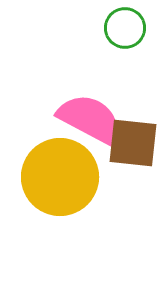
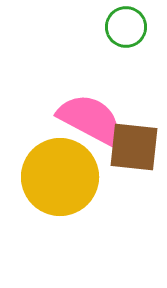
green circle: moved 1 px right, 1 px up
brown square: moved 1 px right, 4 px down
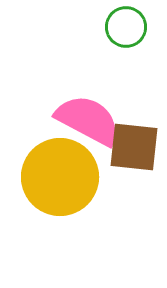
pink semicircle: moved 2 px left, 1 px down
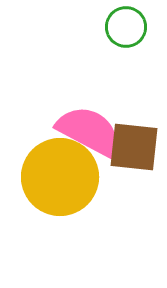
pink semicircle: moved 1 px right, 11 px down
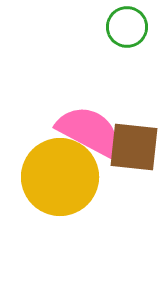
green circle: moved 1 px right
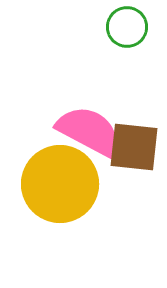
yellow circle: moved 7 px down
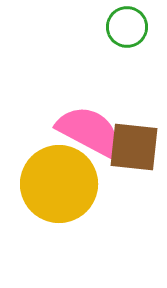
yellow circle: moved 1 px left
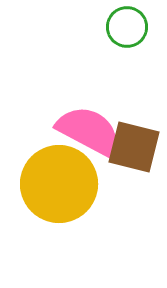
brown square: rotated 8 degrees clockwise
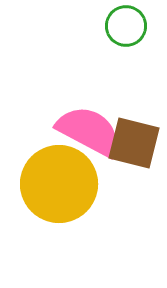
green circle: moved 1 px left, 1 px up
brown square: moved 4 px up
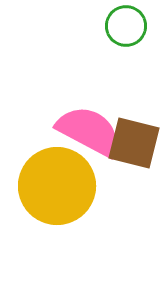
yellow circle: moved 2 px left, 2 px down
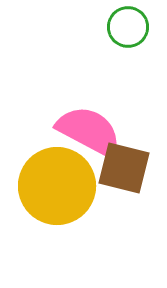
green circle: moved 2 px right, 1 px down
brown square: moved 10 px left, 25 px down
